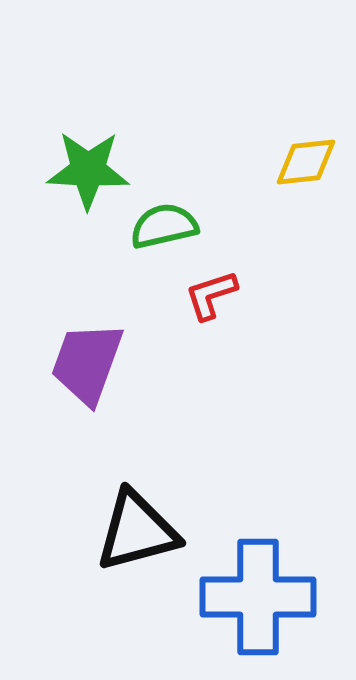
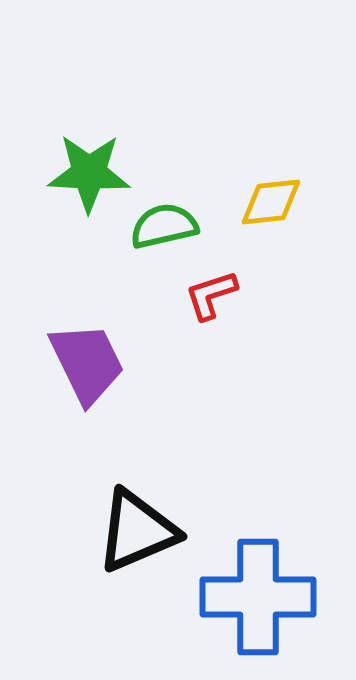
yellow diamond: moved 35 px left, 40 px down
green star: moved 1 px right, 3 px down
purple trapezoid: rotated 134 degrees clockwise
black triangle: rotated 8 degrees counterclockwise
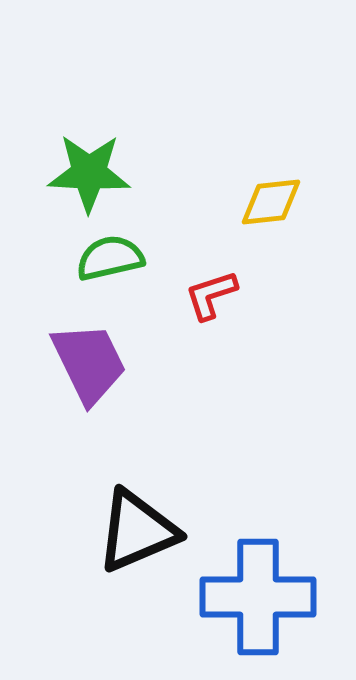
green semicircle: moved 54 px left, 32 px down
purple trapezoid: moved 2 px right
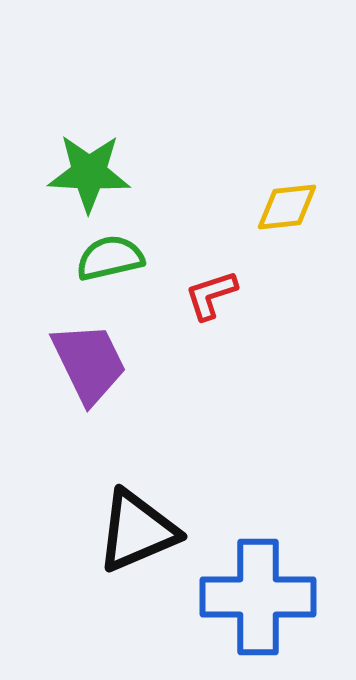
yellow diamond: moved 16 px right, 5 px down
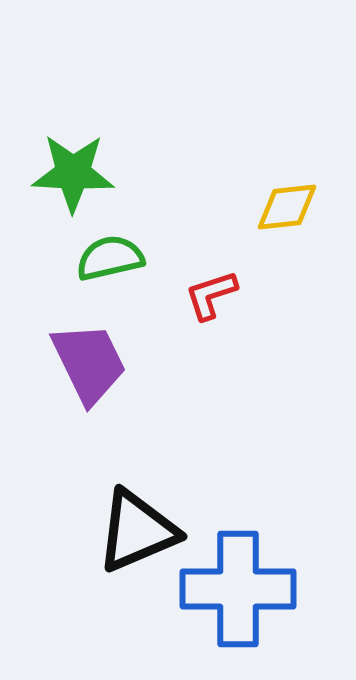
green star: moved 16 px left
blue cross: moved 20 px left, 8 px up
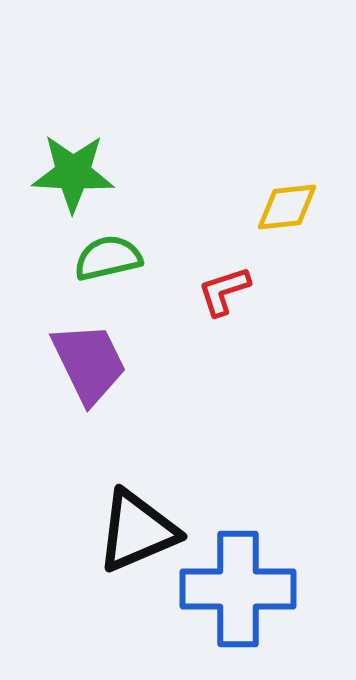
green semicircle: moved 2 px left
red L-shape: moved 13 px right, 4 px up
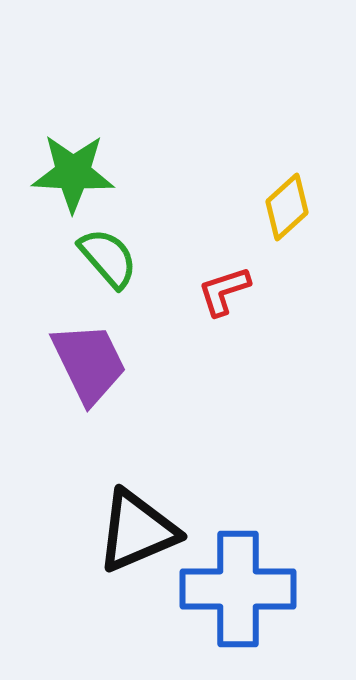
yellow diamond: rotated 36 degrees counterclockwise
green semicircle: rotated 62 degrees clockwise
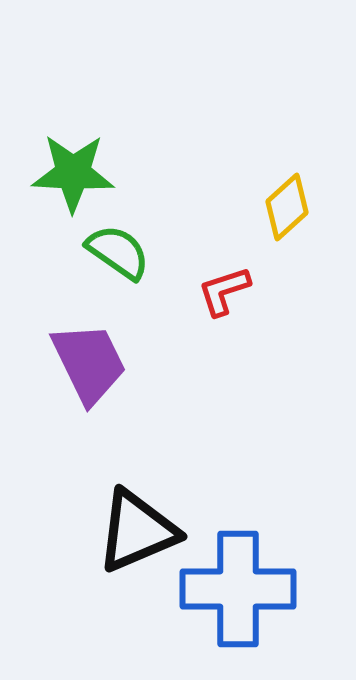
green semicircle: moved 10 px right, 6 px up; rotated 14 degrees counterclockwise
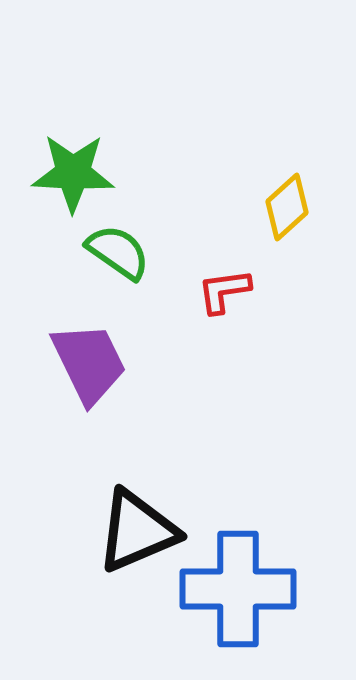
red L-shape: rotated 10 degrees clockwise
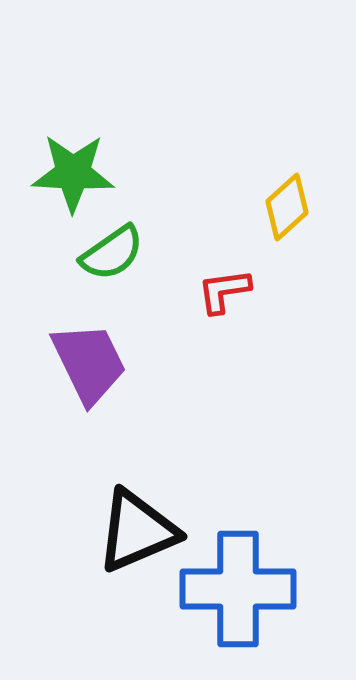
green semicircle: moved 6 px left, 1 px down; rotated 110 degrees clockwise
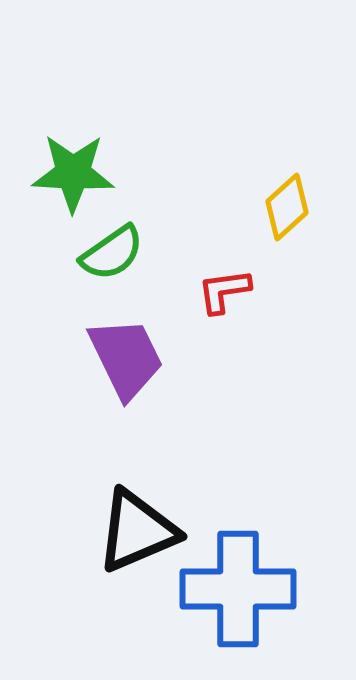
purple trapezoid: moved 37 px right, 5 px up
